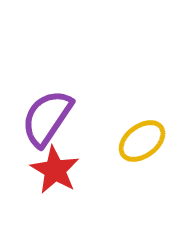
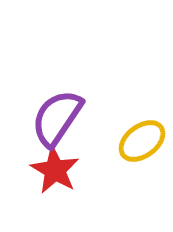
purple semicircle: moved 10 px right
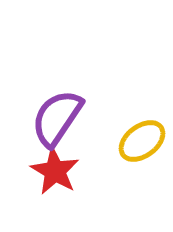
red star: moved 1 px down
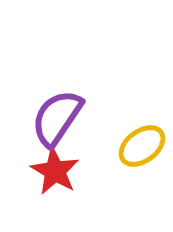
yellow ellipse: moved 5 px down
